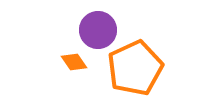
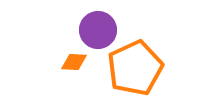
orange diamond: rotated 52 degrees counterclockwise
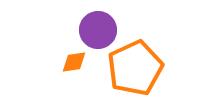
orange diamond: rotated 12 degrees counterclockwise
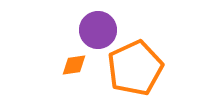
orange diamond: moved 3 px down
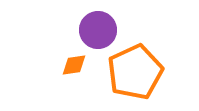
orange pentagon: moved 4 px down
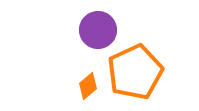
orange diamond: moved 14 px right, 21 px down; rotated 32 degrees counterclockwise
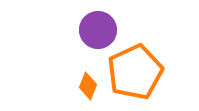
orange diamond: rotated 28 degrees counterclockwise
